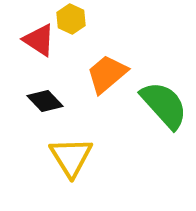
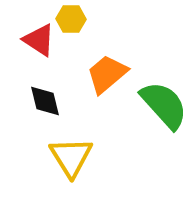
yellow hexagon: rotated 24 degrees counterclockwise
black diamond: rotated 30 degrees clockwise
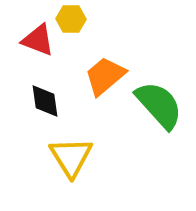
red triangle: moved 1 px left; rotated 12 degrees counterclockwise
orange trapezoid: moved 2 px left, 2 px down
black diamond: rotated 6 degrees clockwise
green semicircle: moved 5 px left
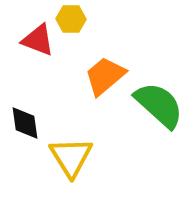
black diamond: moved 20 px left, 22 px down
green semicircle: rotated 6 degrees counterclockwise
